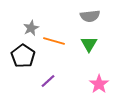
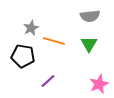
black pentagon: rotated 25 degrees counterclockwise
pink star: rotated 12 degrees clockwise
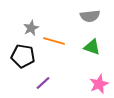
green triangle: moved 3 px right, 3 px down; rotated 42 degrees counterclockwise
purple line: moved 5 px left, 2 px down
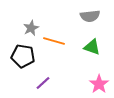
pink star: rotated 12 degrees counterclockwise
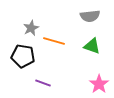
green triangle: moved 1 px up
purple line: rotated 63 degrees clockwise
